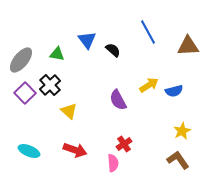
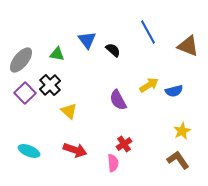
brown triangle: rotated 25 degrees clockwise
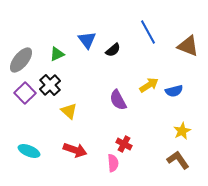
black semicircle: rotated 98 degrees clockwise
green triangle: rotated 35 degrees counterclockwise
red cross: rotated 28 degrees counterclockwise
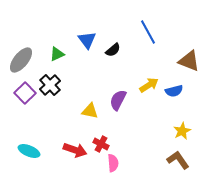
brown triangle: moved 1 px right, 15 px down
purple semicircle: rotated 55 degrees clockwise
yellow triangle: moved 21 px right; rotated 30 degrees counterclockwise
red cross: moved 23 px left
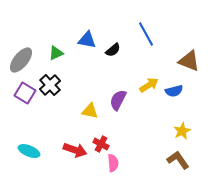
blue line: moved 2 px left, 2 px down
blue triangle: rotated 42 degrees counterclockwise
green triangle: moved 1 px left, 1 px up
purple square: rotated 15 degrees counterclockwise
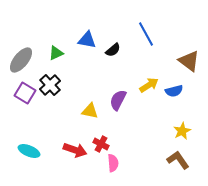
brown triangle: rotated 15 degrees clockwise
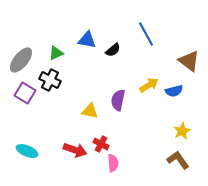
black cross: moved 5 px up; rotated 20 degrees counterclockwise
purple semicircle: rotated 15 degrees counterclockwise
cyan ellipse: moved 2 px left
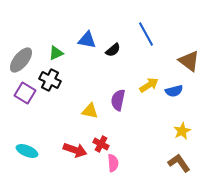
brown L-shape: moved 1 px right, 3 px down
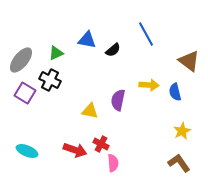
yellow arrow: rotated 36 degrees clockwise
blue semicircle: moved 1 px right, 1 px down; rotated 90 degrees clockwise
